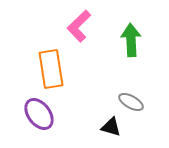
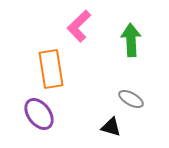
gray ellipse: moved 3 px up
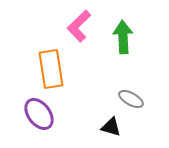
green arrow: moved 8 px left, 3 px up
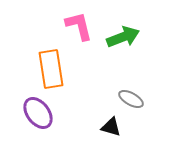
pink L-shape: rotated 120 degrees clockwise
green arrow: rotated 72 degrees clockwise
purple ellipse: moved 1 px left, 1 px up
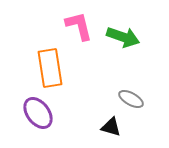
green arrow: rotated 40 degrees clockwise
orange rectangle: moved 1 px left, 1 px up
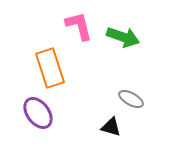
orange rectangle: rotated 9 degrees counterclockwise
